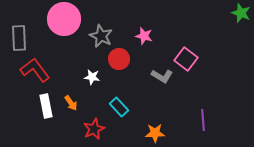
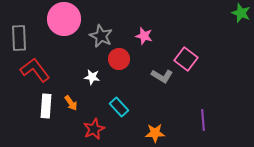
white rectangle: rotated 15 degrees clockwise
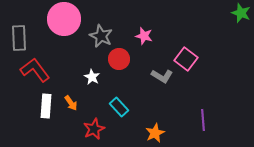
white star: rotated 21 degrees clockwise
orange star: rotated 24 degrees counterclockwise
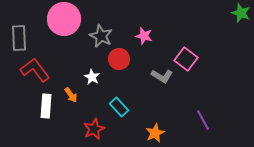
orange arrow: moved 8 px up
purple line: rotated 25 degrees counterclockwise
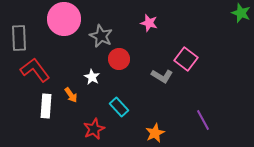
pink star: moved 5 px right, 13 px up
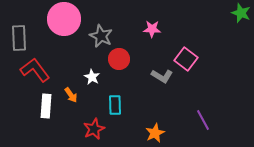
pink star: moved 3 px right, 6 px down; rotated 12 degrees counterclockwise
cyan rectangle: moved 4 px left, 2 px up; rotated 42 degrees clockwise
